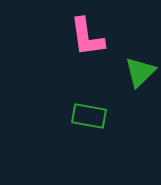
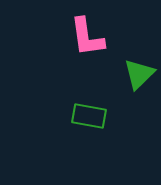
green triangle: moved 1 px left, 2 px down
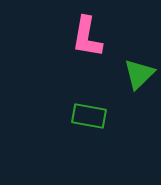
pink L-shape: rotated 18 degrees clockwise
